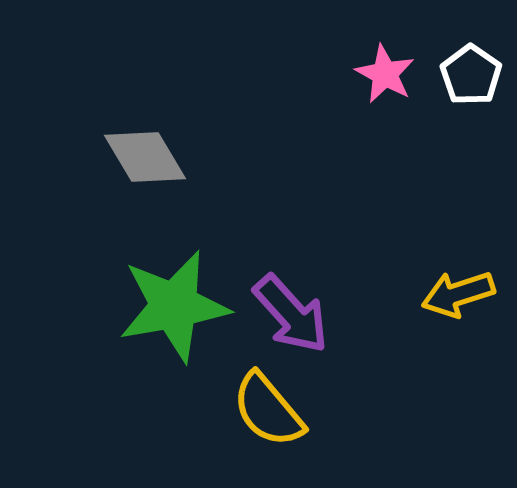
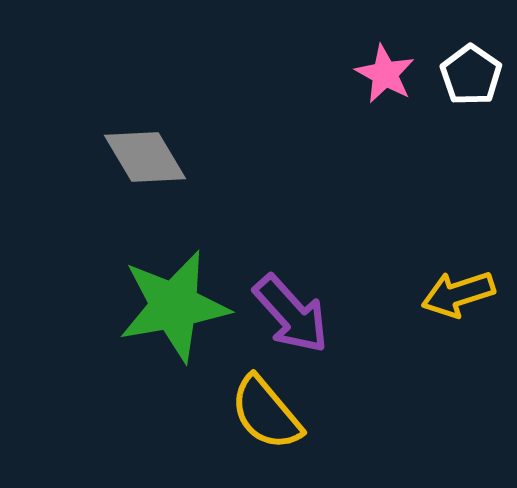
yellow semicircle: moved 2 px left, 3 px down
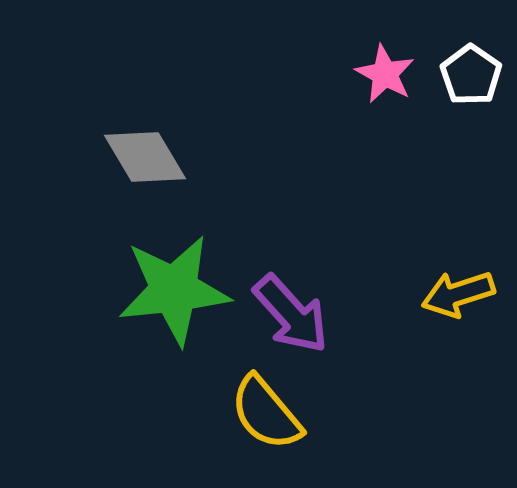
green star: moved 16 px up; rotated 4 degrees clockwise
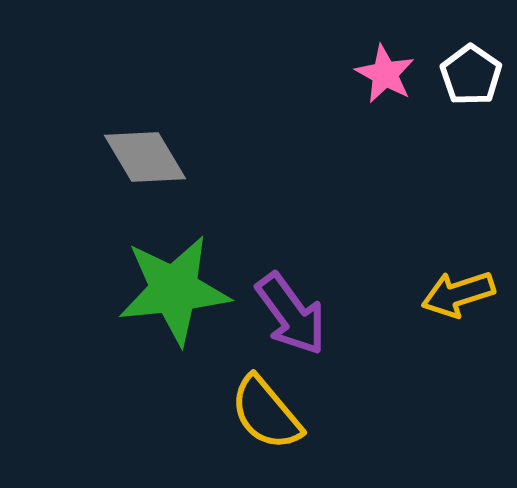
purple arrow: rotated 6 degrees clockwise
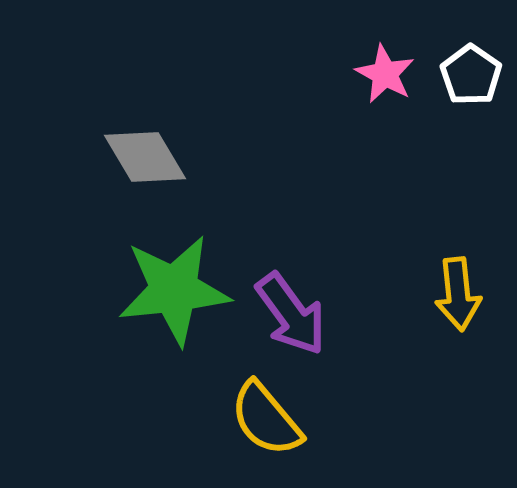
yellow arrow: rotated 78 degrees counterclockwise
yellow semicircle: moved 6 px down
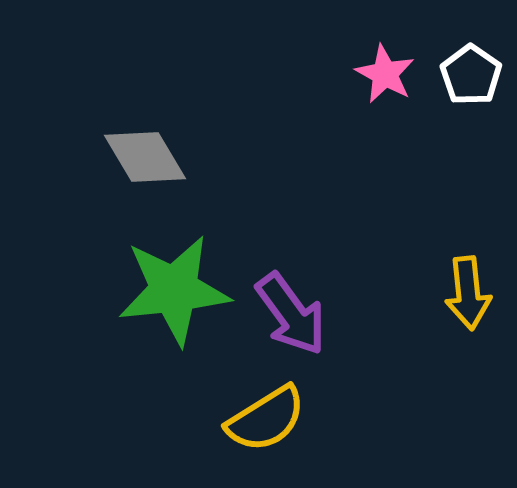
yellow arrow: moved 10 px right, 1 px up
yellow semicircle: rotated 82 degrees counterclockwise
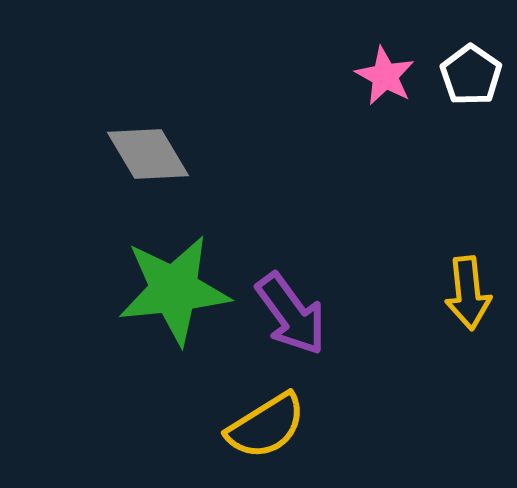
pink star: moved 2 px down
gray diamond: moved 3 px right, 3 px up
yellow semicircle: moved 7 px down
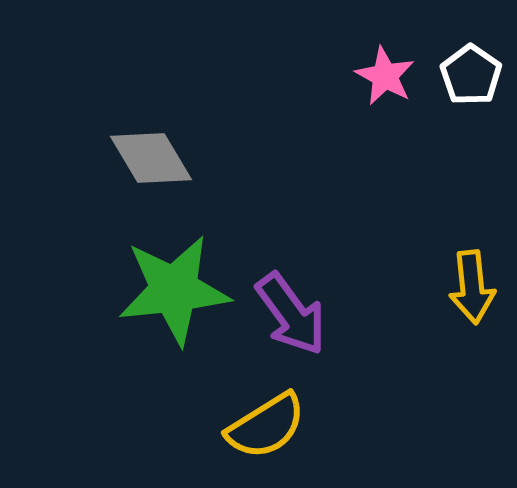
gray diamond: moved 3 px right, 4 px down
yellow arrow: moved 4 px right, 6 px up
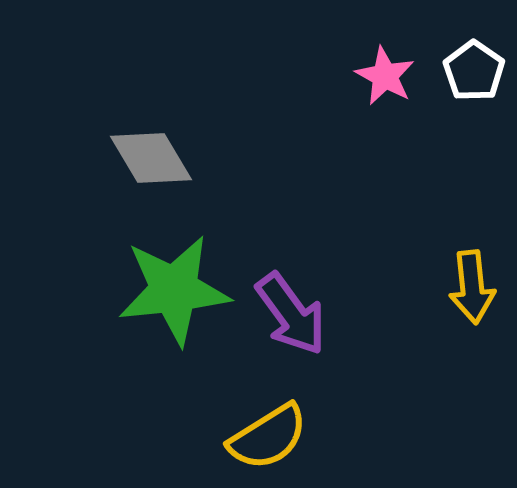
white pentagon: moved 3 px right, 4 px up
yellow semicircle: moved 2 px right, 11 px down
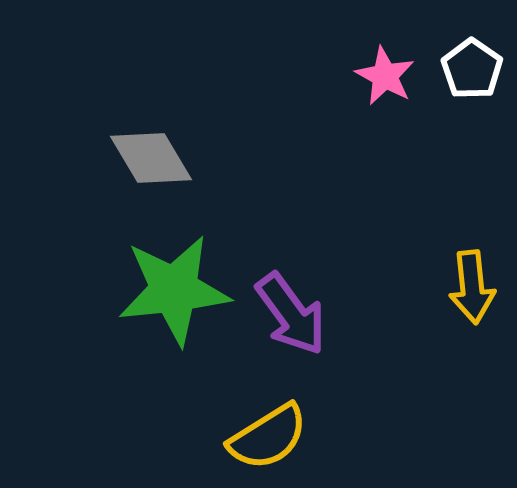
white pentagon: moved 2 px left, 2 px up
